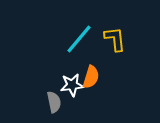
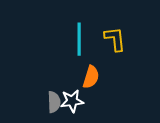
cyan line: rotated 40 degrees counterclockwise
white star: moved 16 px down
gray semicircle: rotated 10 degrees clockwise
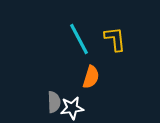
cyan line: rotated 28 degrees counterclockwise
white star: moved 7 px down
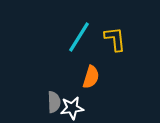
cyan line: moved 2 px up; rotated 60 degrees clockwise
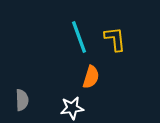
cyan line: rotated 52 degrees counterclockwise
gray semicircle: moved 32 px left, 2 px up
